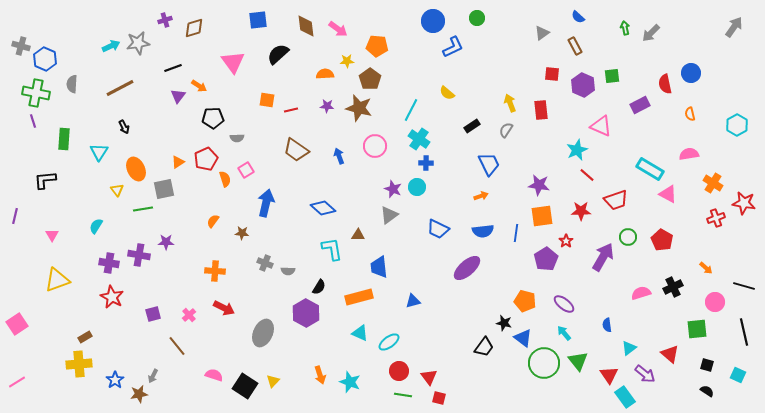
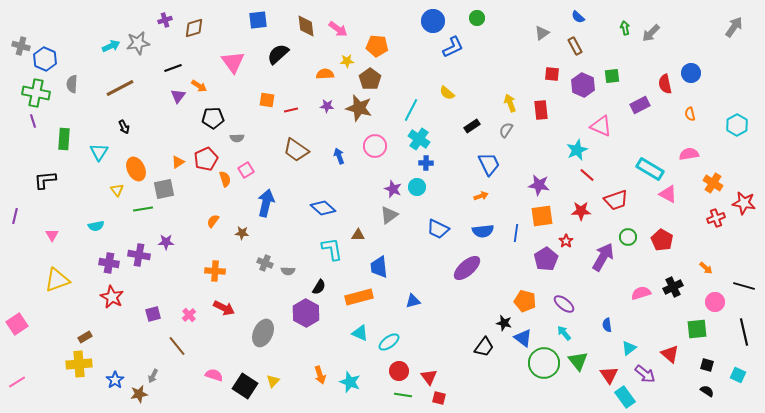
cyan semicircle at (96, 226): rotated 133 degrees counterclockwise
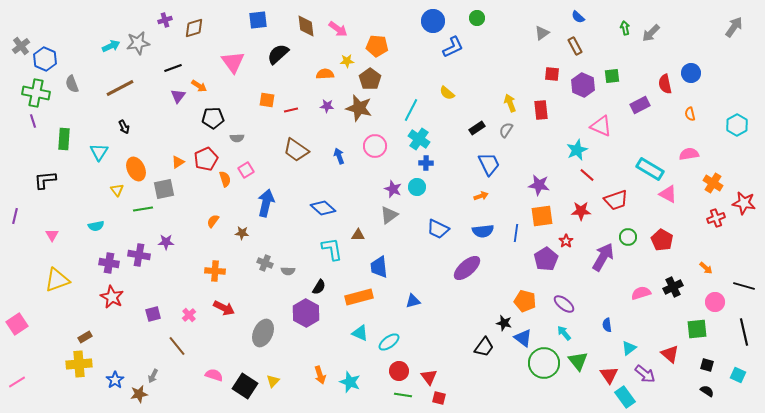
gray cross at (21, 46): rotated 36 degrees clockwise
gray semicircle at (72, 84): rotated 24 degrees counterclockwise
black rectangle at (472, 126): moved 5 px right, 2 px down
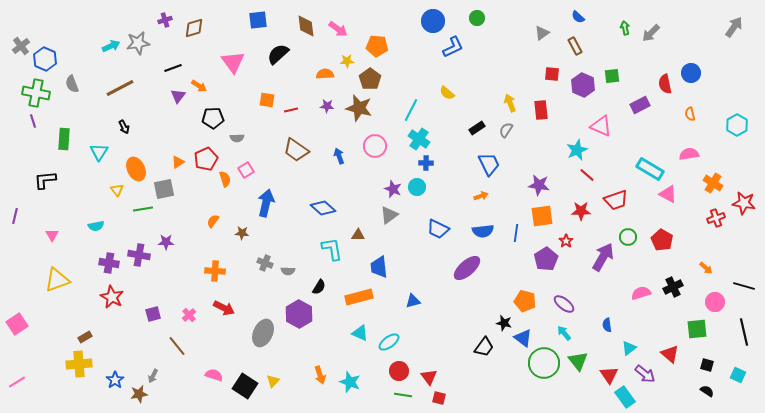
purple hexagon at (306, 313): moved 7 px left, 1 px down
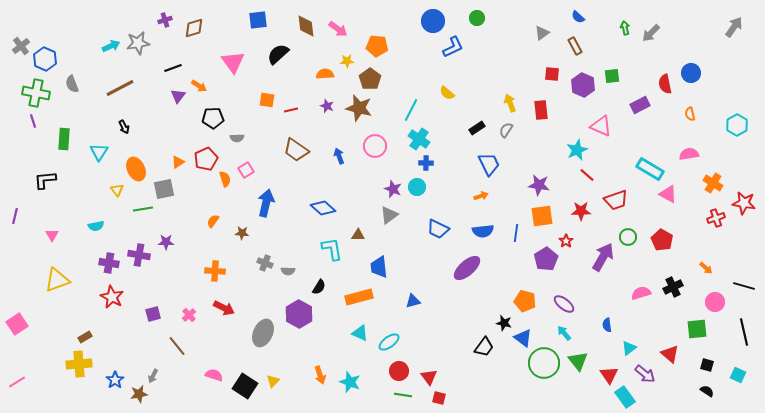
purple star at (327, 106): rotated 16 degrees clockwise
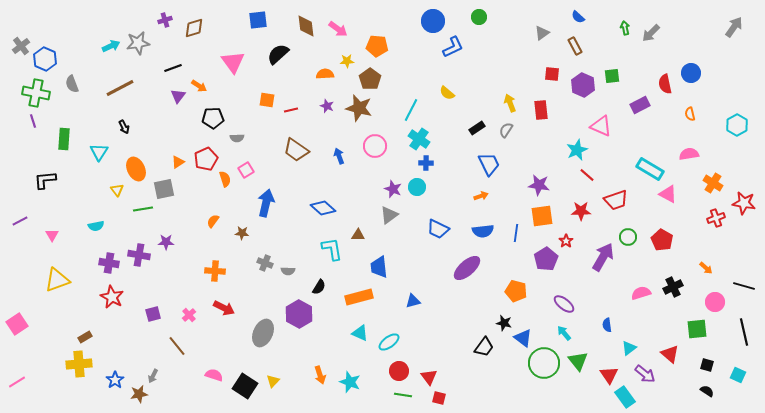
green circle at (477, 18): moved 2 px right, 1 px up
purple line at (15, 216): moved 5 px right, 5 px down; rotated 49 degrees clockwise
orange pentagon at (525, 301): moved 9 px left, 10 px up
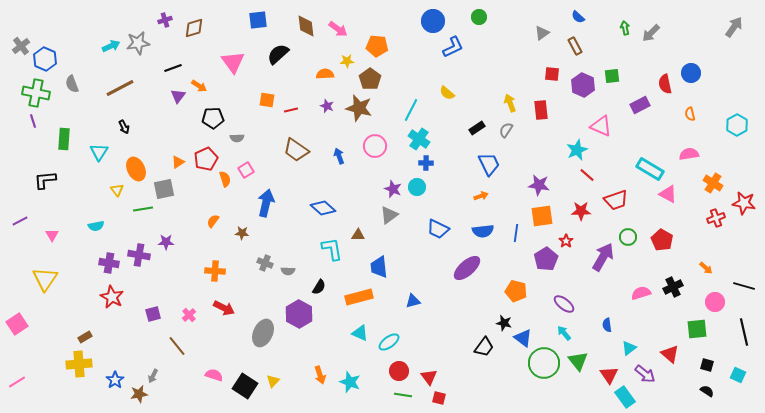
yellow triangle at (57, 280): moved 12 px left, 1 px up; rotated 36 degrees counterclockwise
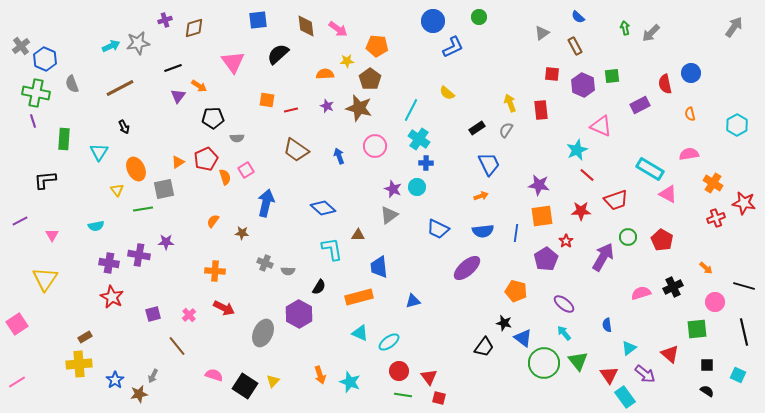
orange semicircle at (225, 179): moved 2 px up
black square at (707, 365): rotated 16 degrees counterclockwise
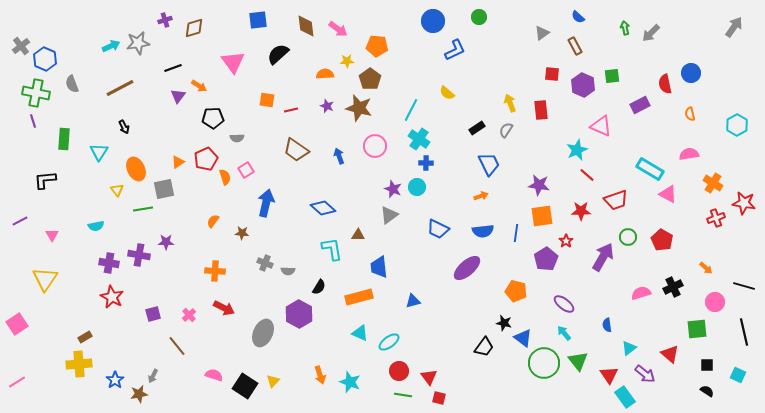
blue L-shape at (453, 47): moved 2 px right, 3 px down
